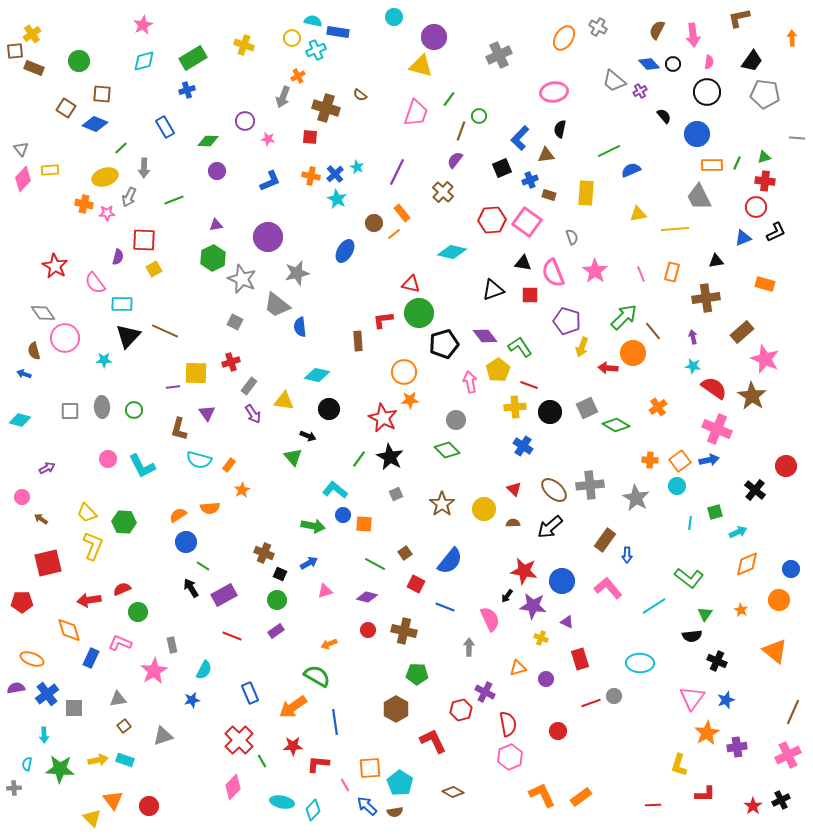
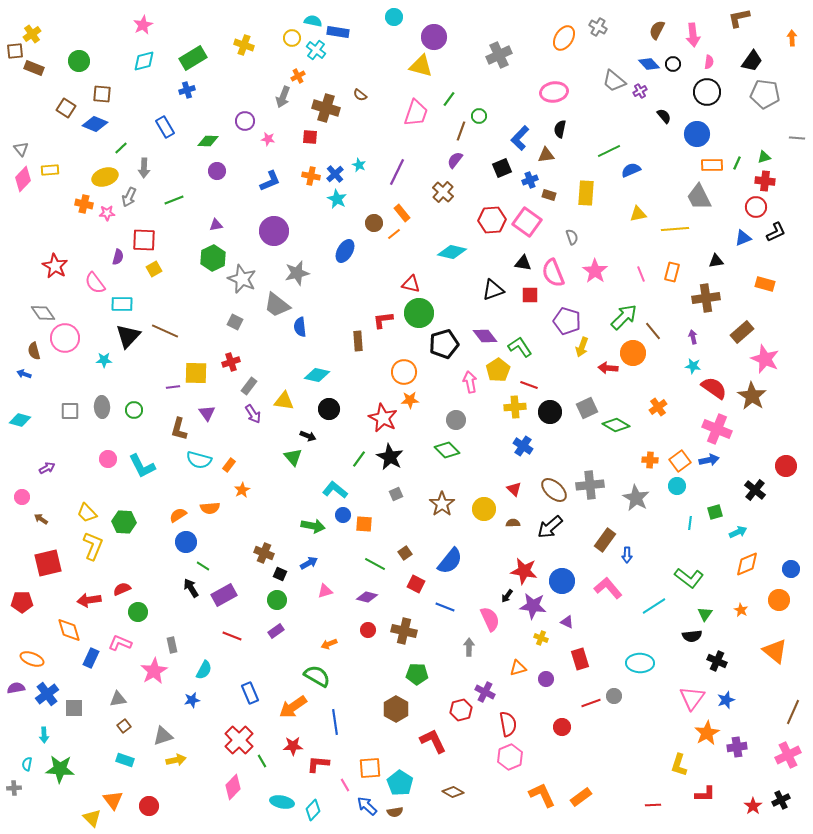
cyan cross at (316, 50): rotated 30 degrees counterclockwise
cyan star at (357, 167): moved 2 px right, 2 px up
purple circle at (268, 237): moved 6 px right, 6 px up
red circle at (558, 731): moved 4 px right, 4 px up
yellow arrow at (98, 760): moved 78 px right
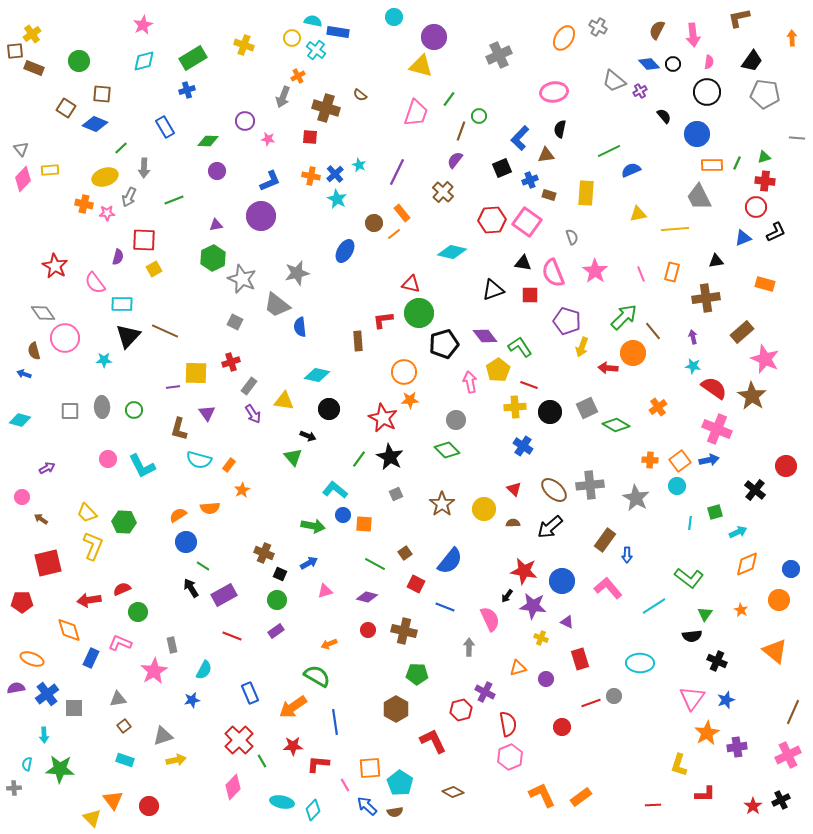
purple circle at (274, 231): moved 13 px left, 15 px up
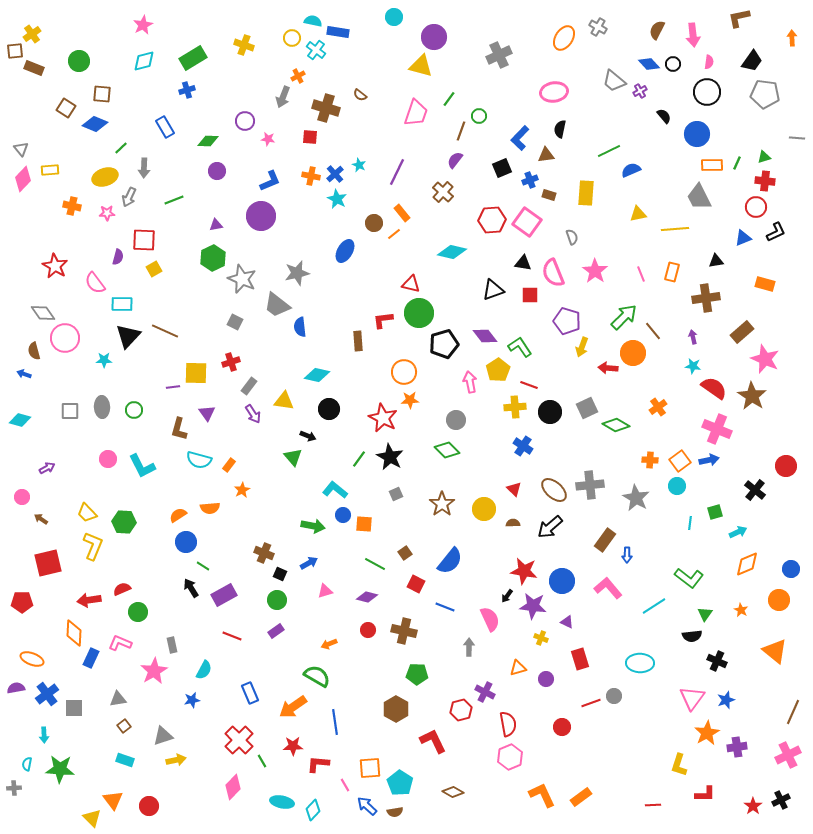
orange cross at (84, 204): moved 12 px left, 2 px down
orange diamond at (69, 630): moved 5 px right, 3 px down; rotated 20 degrees clockwise
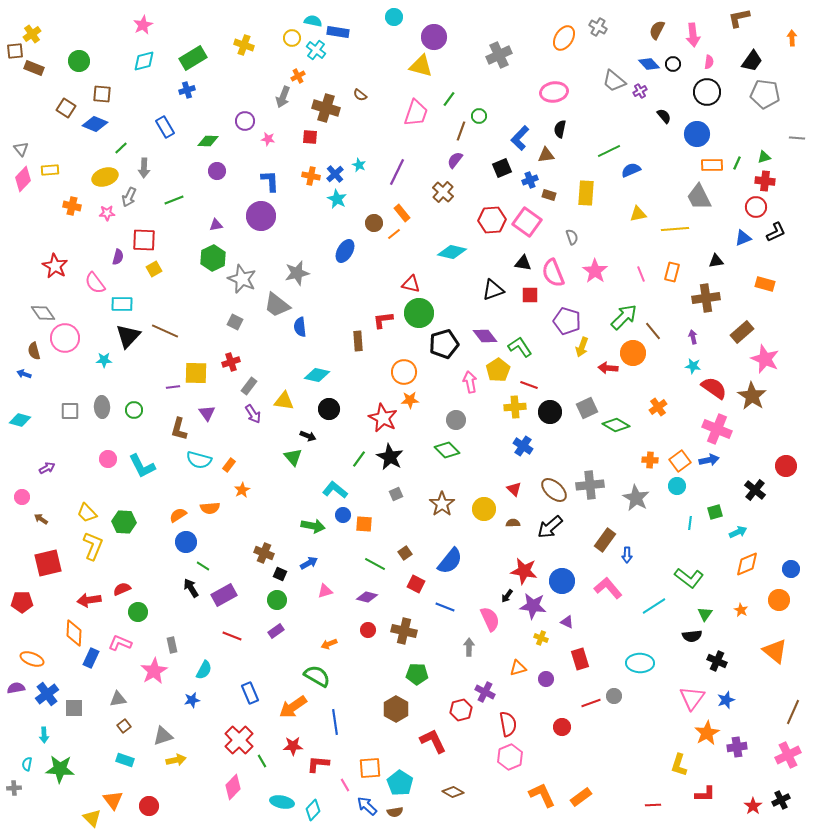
blue L-shape at (270, 181): rotated 70 degrees counterclockwise
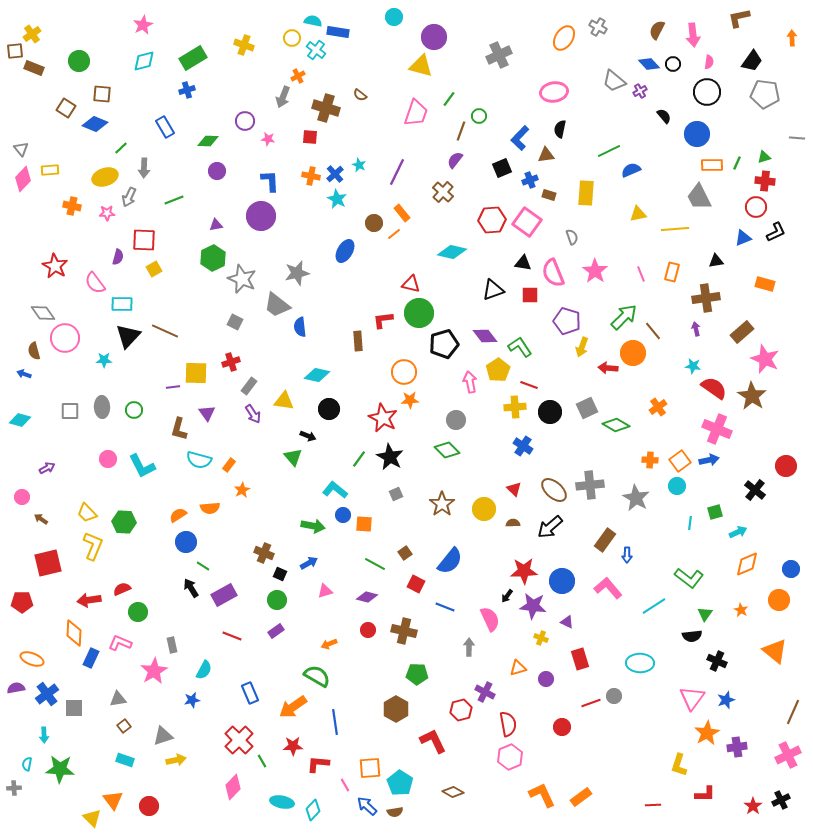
purple arrow at (693, 337): moved 3 px right, 8 px up
red star at (524, 571): rotated 12 degrees counterclockwise
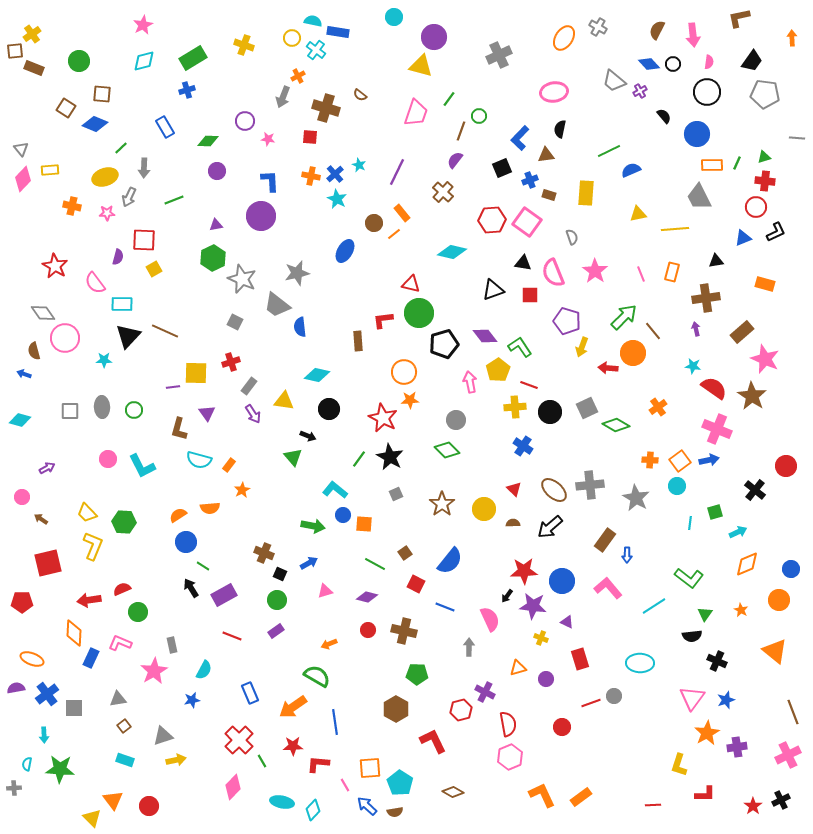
brown line at (793, 712): rotated 45 degrees counterclockwise
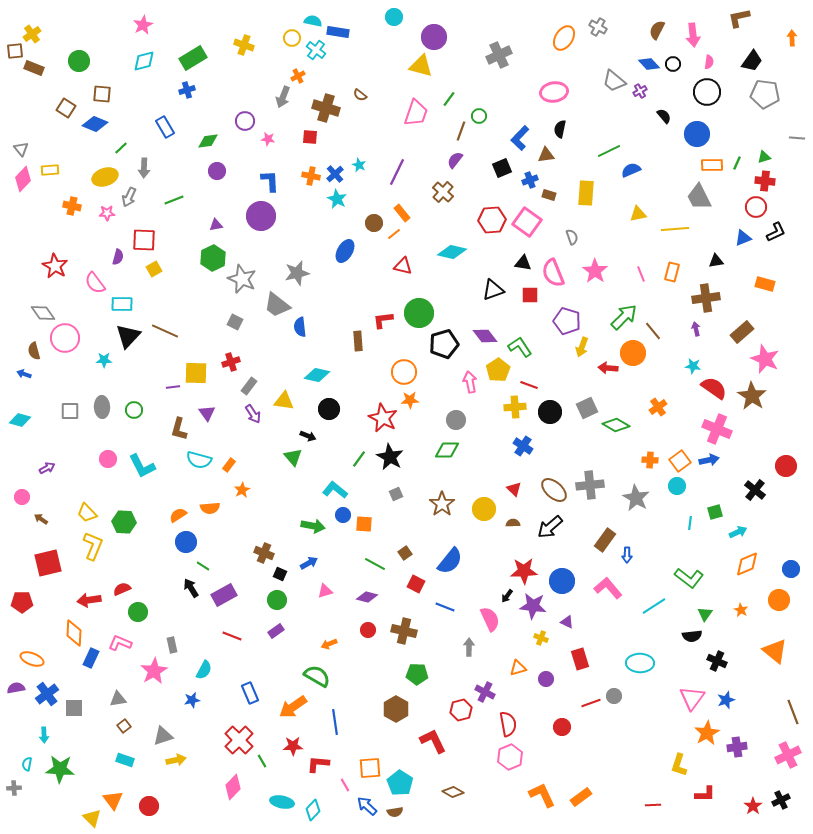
green diamond at (208, 141): rotated 10 degrees counterclockwise
red triangle at (411, 284): moved 8 px left, 18 px up
green diamond at (447, 450): rotated 45 degrees counterclockwise
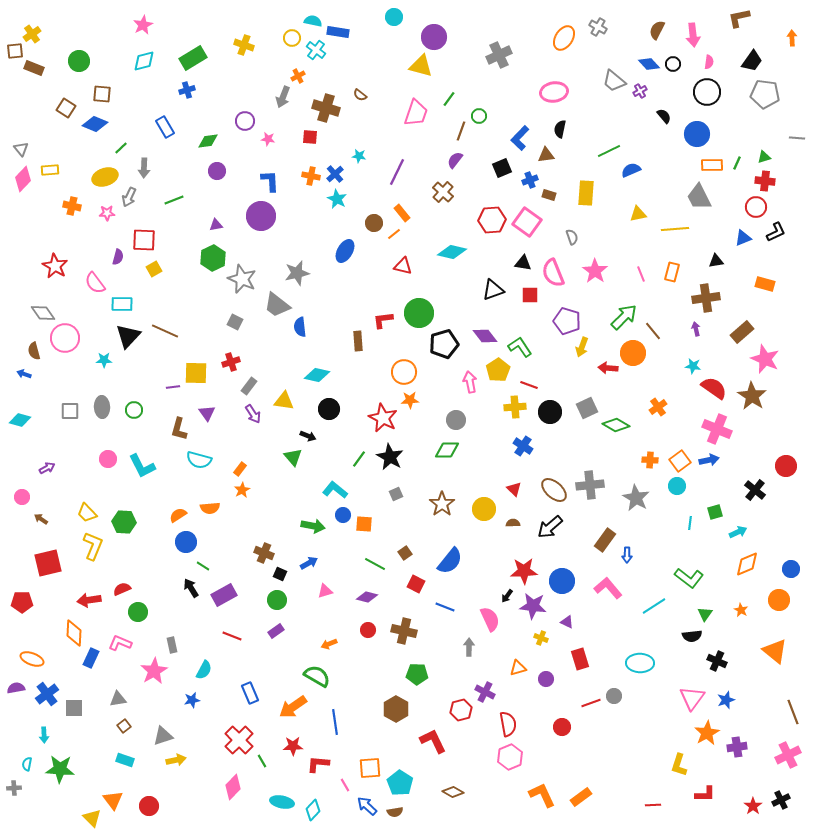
cyan star at (359, 165): moved 9 px up; rotated 16 degrees counterclockwise
orange rectangle at (229, 465): moved 11 px right, 4 px down
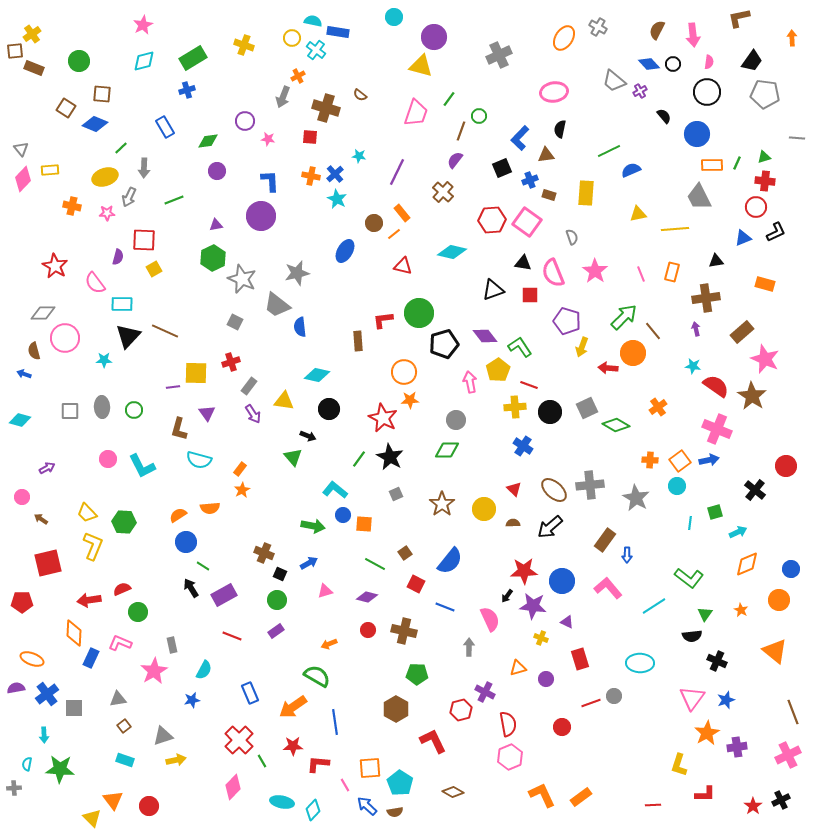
gray diamond at (43, 313): rotated 55 degrees counterclockwise
red semicircle at (714, 388): moved 2 px right, 2 px up
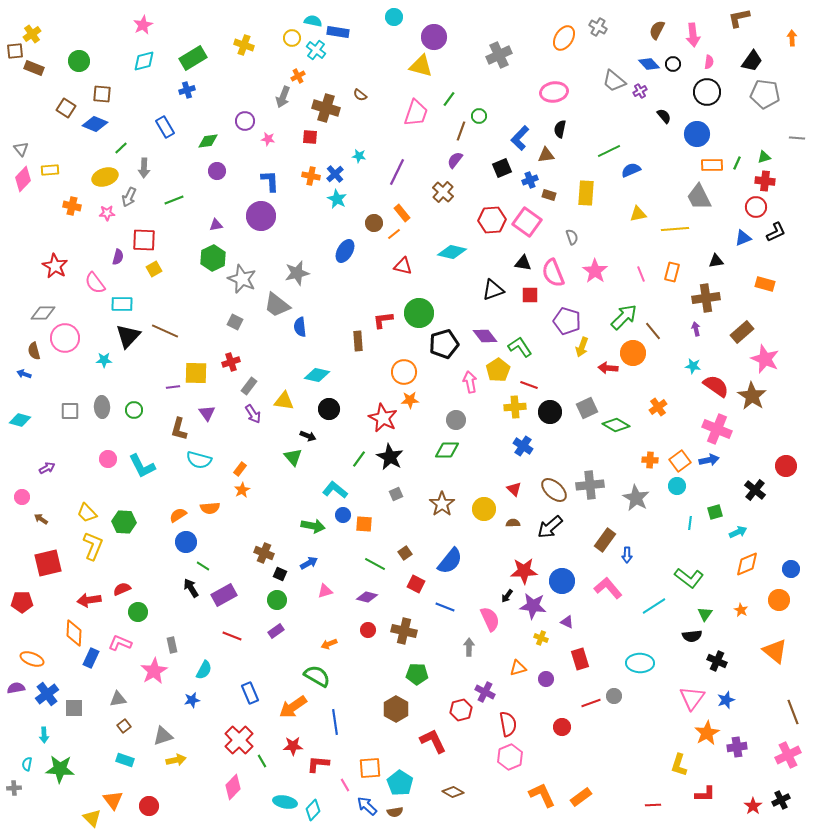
cyan ellipse at (282, 802): moved 3 px right
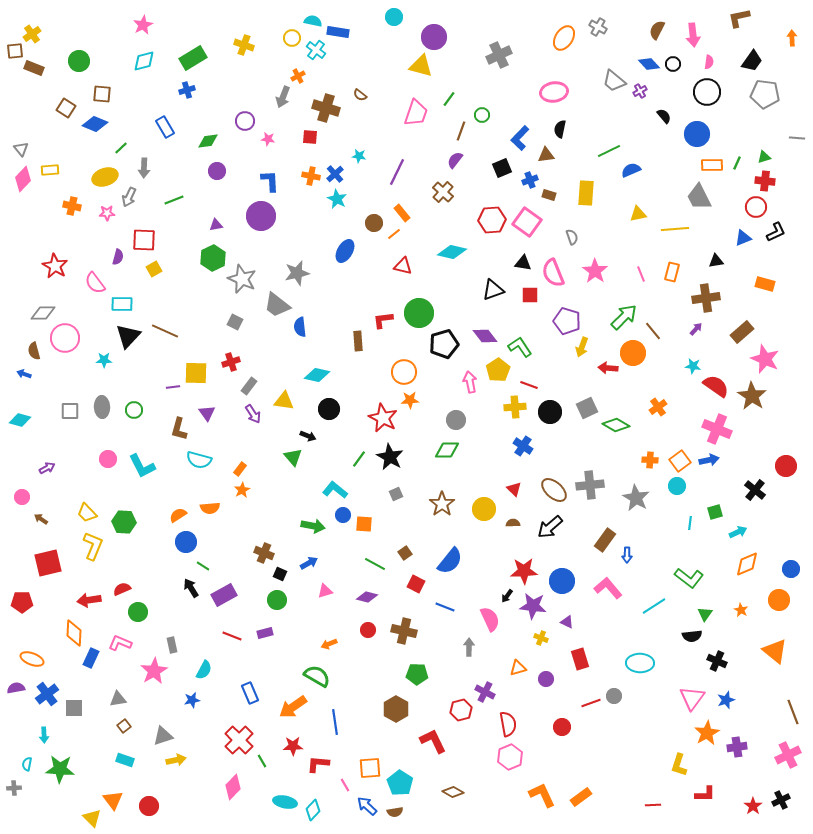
green circle at (479, 116): moved 3 px right, 1 px up
purple arrow at (696, 329): rotated 56 degrees clockwise
purple rectangle at (276, 631): moved 11 px left, 2 px down; rotated 21 degrees clockwise
